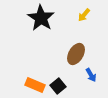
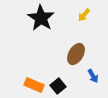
blue arrow: moved 2 px right, 1 px down
orange rectangle: moved 1 px left
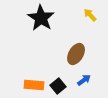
yellow arrow: moved 6 px right; rotated 96 degrees clockwise
blue arrow: moved 9 px left, 4 px down; rotated 96 degrees counterclockwise
orange rectangle: rotated 18 degrees counterclockwise
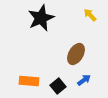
black star: rotated 16 degrees clockwise
orange rectangle: moved 5 px left, 4 px up
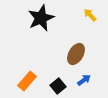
orange rectangle: moved 2 px left; rotated 54 degrees counterclockwise
